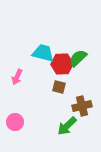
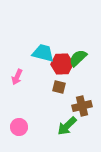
pink circle: moved 4 px right, 5 px down
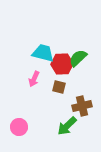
pink arrow: moved 17 px right, 2 px down
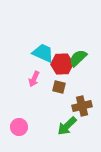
cyan trapezoid: rotated 10 degrees clockwise
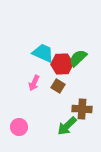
pink arrow: moved 4 px down
brown square: moved 1 px left, 1 px up; rotated 16 degrees clockwise
brown cross: moved 3 px down; rotated 18 degrees clockwise
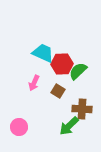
green semicircle: moved 13 px down
brown square: moved 5 px down
green arrow: moved 2 px right
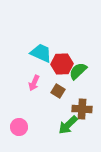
cyan trapezoid: moved 2 px left
green arrow: moved 1 px left, 1 px up
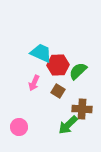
red hexagon: moved 4 px left, 1 px down
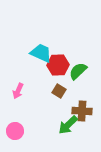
pink arrow: moved 16 px left, 8 px down
brown square: moved 1 px right
brown cross: moved 2 px down
pink circle: moved 4 px left, 4 px down
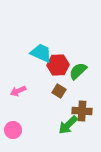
pink arrow: rotated 42 degrees clockwise
pink circle: moved 2 px left, 1 px up
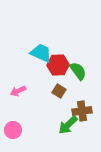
green semicircle: rotated 96 degrees clockwise
brown cross: rotated 12 degrees counterclockwise
